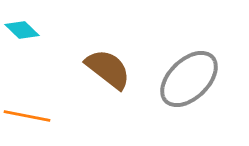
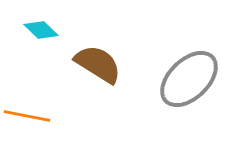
cyan diamond: moved 19 px right
brown semicircle: moved 10 px left, 5 px up; rotated 6 degrees counterclockwise
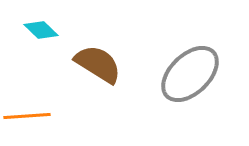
gray ellipse: moved 1 px right, 5 px up
orange line: rotated 15 degrees counterclockwise
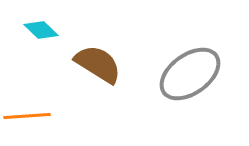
gray ellipse: rotated 8 degrees clockwise
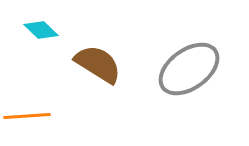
gray ellipse: moved 1 px left, 5 px up
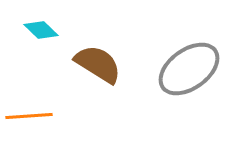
orange line: moved 2 px right
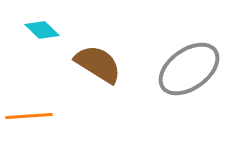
cyan diamond: moved 1 px right
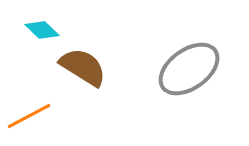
brown semicircle: moved 15 px left, 3 px down
orange line: rotated 24 degrees counterclockwise
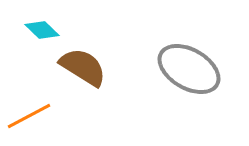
gray ellipse: rotated 66 degrees clockwise
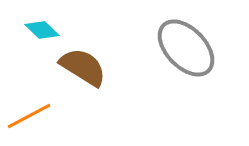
gray ellipse: moved 3 px left, 21 px up; rotated 16 degrees clockwise
